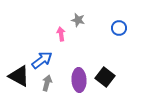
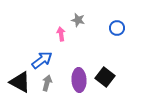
blue circle: moved 2 px left
black triangle: moved 1 px right, 6 px down
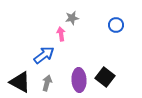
gray star: moved 6 px left, 2 px up; rotated 24 degrees counterclockwise
blue circle: moved 1 px left, 3 px up
blue arrow: moved 2 px right, 5 px up
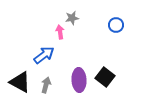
pink arrow: moved 1 px left, 2 px up
gray arrow: moved 1 px left, 2 px down
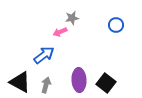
pink arrow: rotated 104 degrees counterclockwise
black square: moved 1 px right, 6 px down
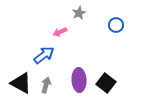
gray star: moved 7 px right, 5 px up; rotated 16 degrees counterclockwise
black triangle: moved 1 px right, 1 px down
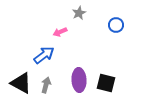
black square: rotated 24 degrees counterclockwise
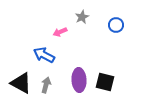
gray star: moved 3 px right, 4 px down
blue arrow: rotated 115 degrees counterclockwise
black square: moved 1 px left, 1 px up
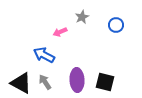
purple ellipse: moved 2 px left
gray arrow: moved 1 px left, 3 px up; rotated 49 degrees counterclockwise
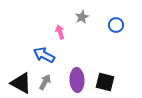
pink arrow: rotated 96 degrees clockwise
gray arrow: rotated 63 degrees clockwise
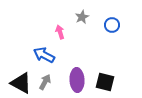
blue circle: moved 4 px left
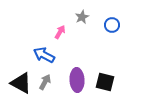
pink arrow: rotated 48 degrees clockwise
